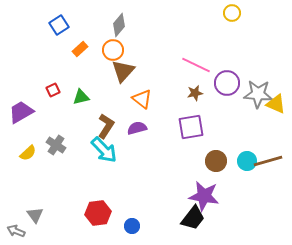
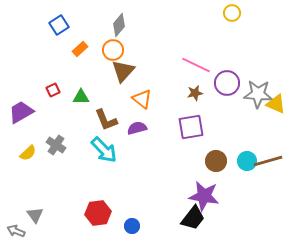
green triangle: rotated 12 degrees clockwise
brown L-shape: moved 6 px up; rotated 125 degrees clockwise
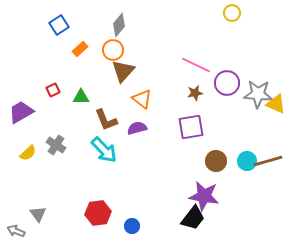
gray triangle: moved 3 px right, 1 px up
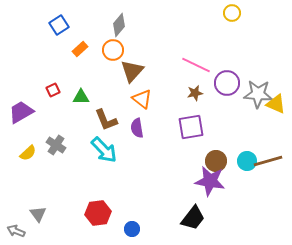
brown triangle: moved 9 px right
purple semicircle: rotated 84 degrees counterclockwise
purple star: moved 6 px right, 15 px up
blue circle: moved 3 px down
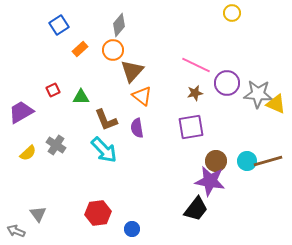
orange triangle: moved 3 px up
black trapezoid: moved 3 px right, 9 px up
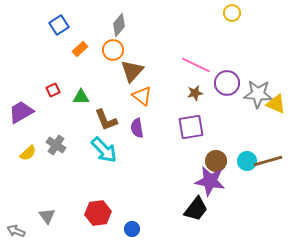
gray triangle: moved 9 px right, 2 px down
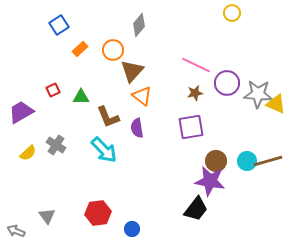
gray diamond: moved 20 px right
brown L-shape: moved 2 px right, 3 px up
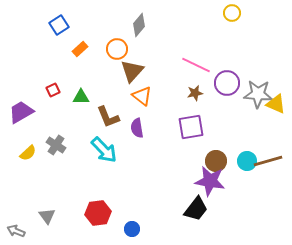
orange circle: moved 4 px right, 1 px up
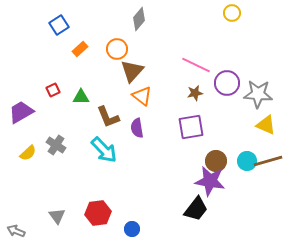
gray diamond: moved 6 px up
yellow triangle: moved 10 px left, 21 px down
gray triangle: moved 10 px right
